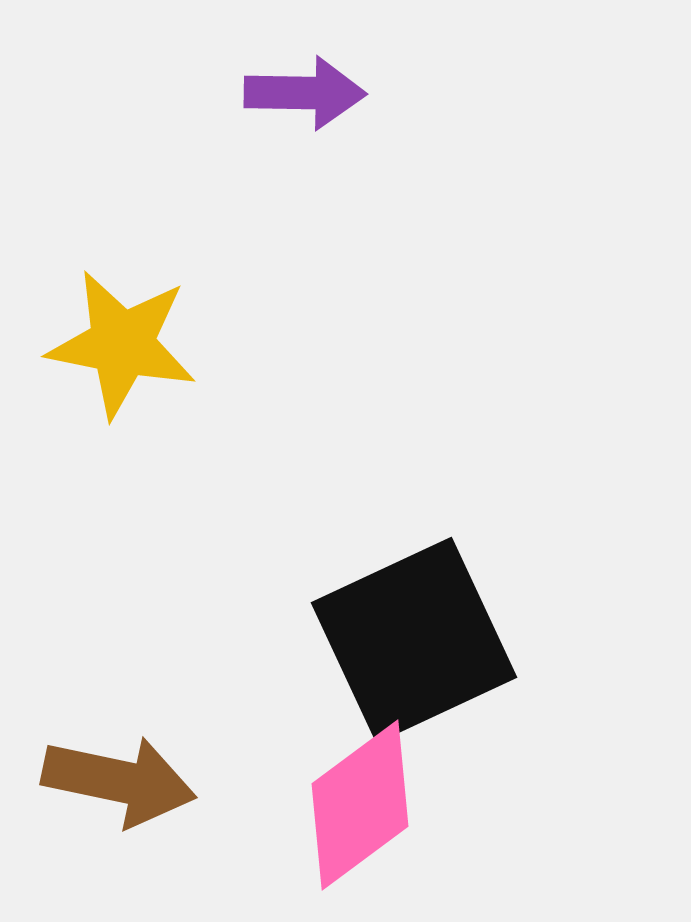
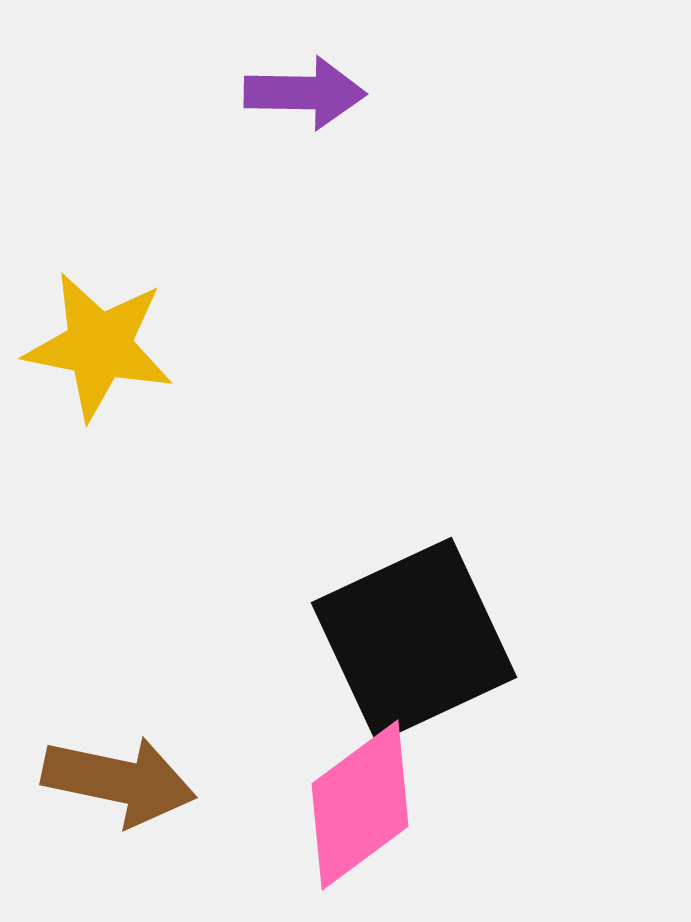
yellow star: moved 23 px left, 2 px down
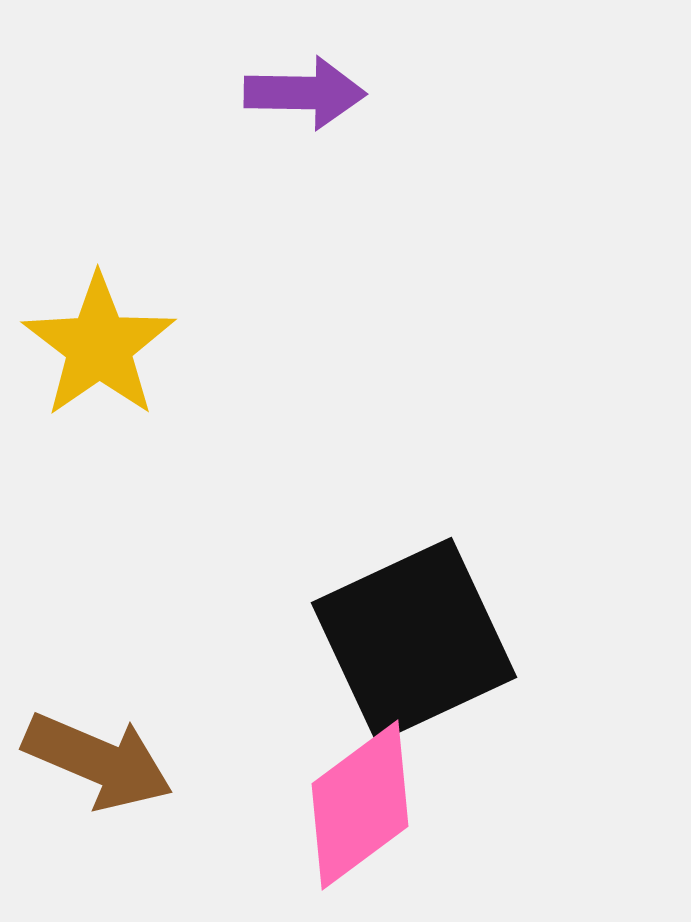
yellow star: rotated 26 degrees clockwise
brown arrow: moved 21 px left, 20 px up; rotated 11 degrees clockwise
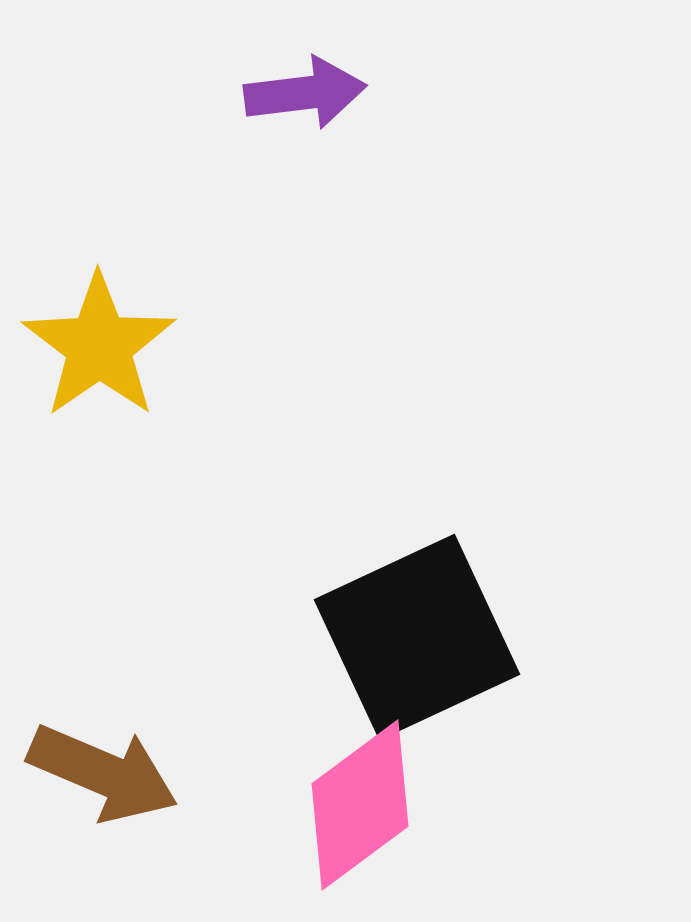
purple arrow: rotated 8 degrees counterclockwise
black square: moved 3 px right, 3 px up
brown arrow: moved 5 px right, 12 px down
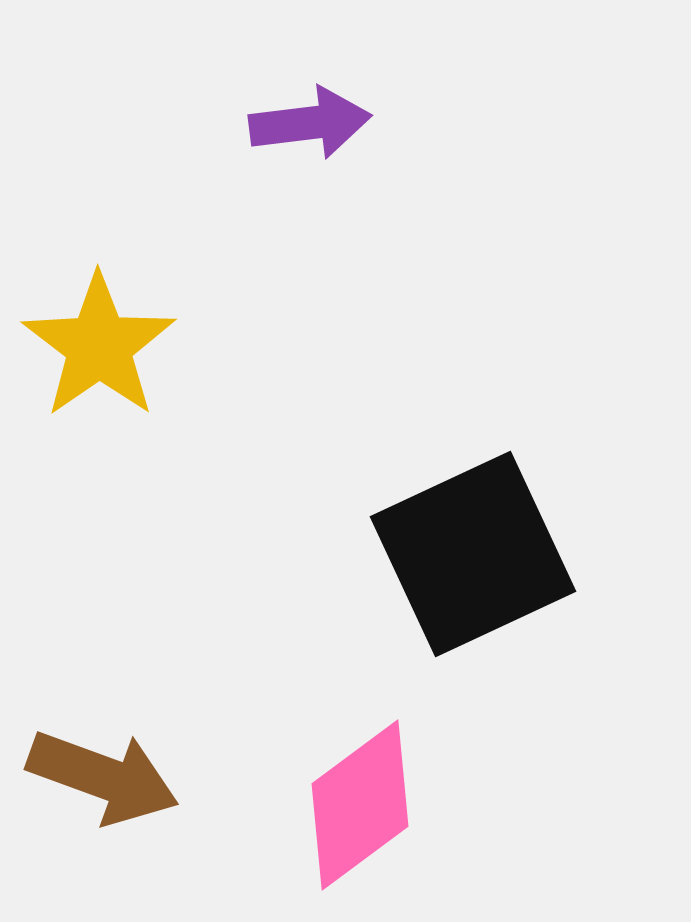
purple arrow: moved 5 px right, 30 px down
black square: moved 56 px right, 83 px up
brown arrow: moved 4 px down; rotated 3 degrees counterclockwise
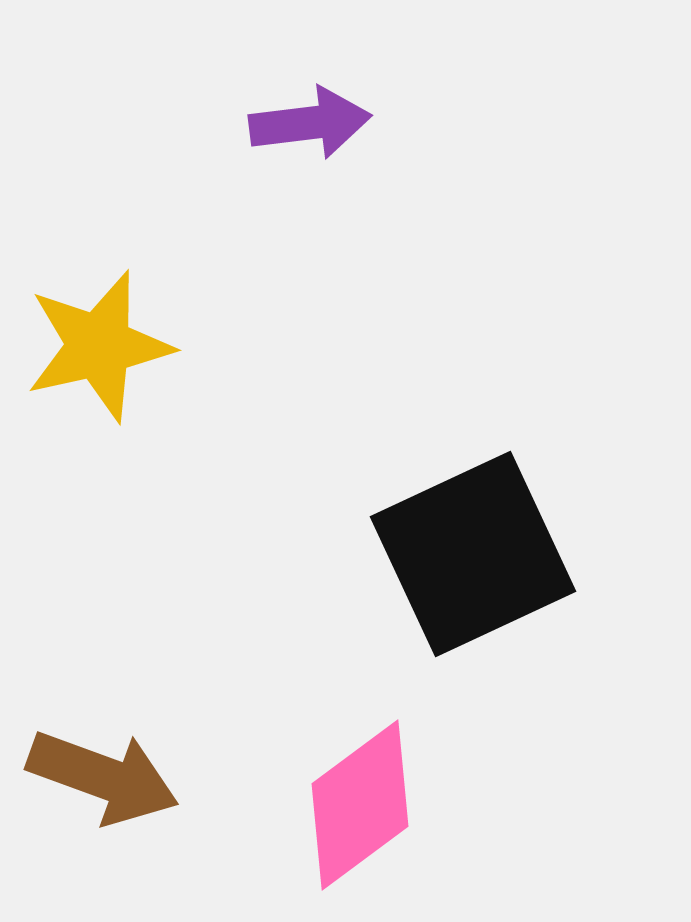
yellow star: rotated 22 degrees clockwise
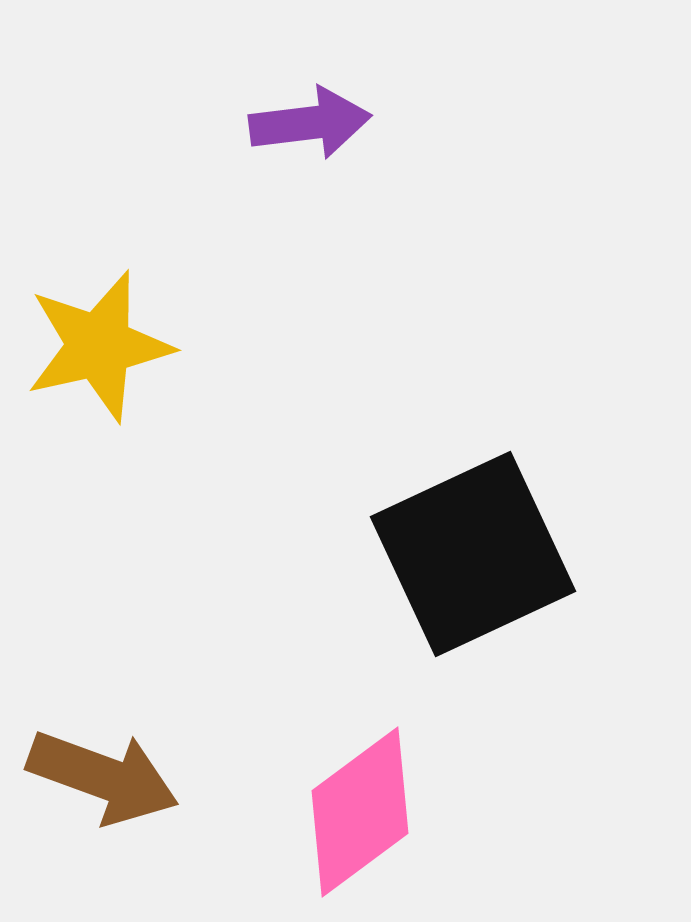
pink diamond: moved 7 px down
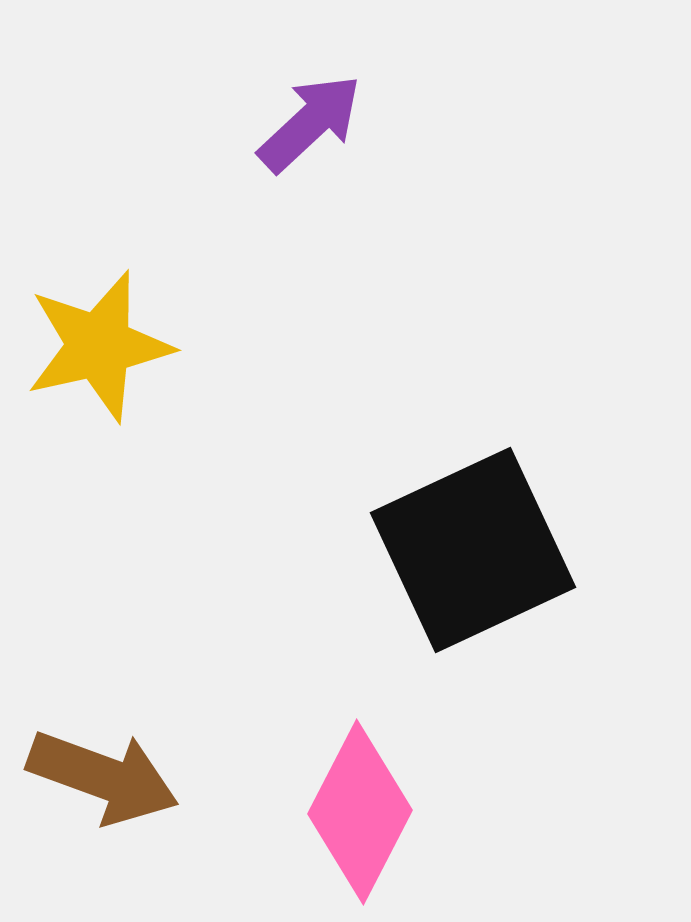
purple arrow: rotated 36 degrees counterclockwise
black square: moved 4 px up
pink diamond: rotated 26 degrees counterclockwise
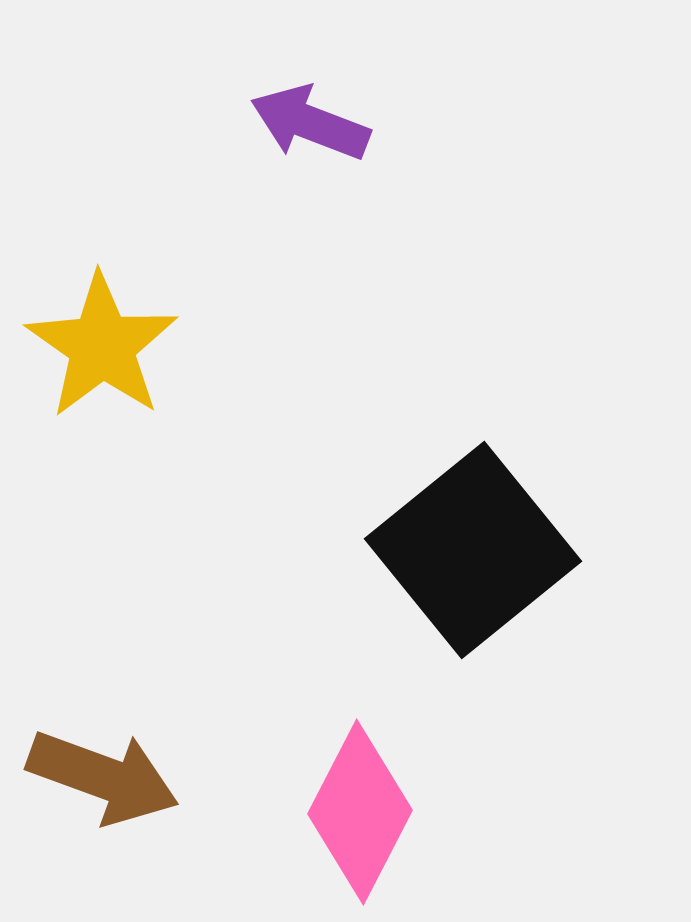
purple arrow: rotated 116 degrees counterclockwise
yellow star: moved 3 px right; rotated 24 degrees counterclockwise
black square: rotated 14 degrees counterclockwise
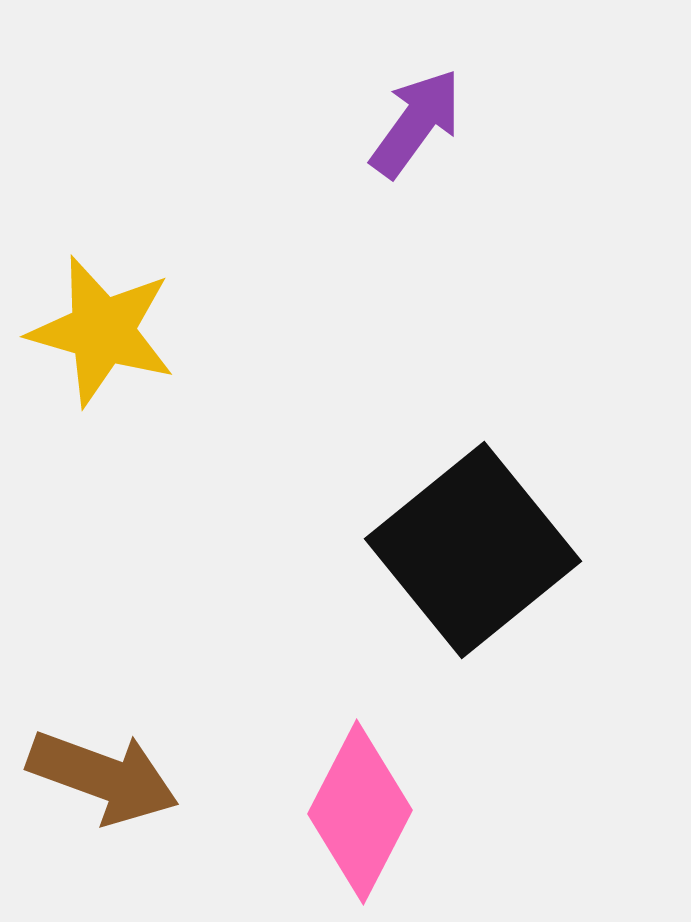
purple arrow: moved 106 px right; rotated 105 degrees clockwise
yellow star: moved 15 px up; rotated 19 degrees counterclockwise
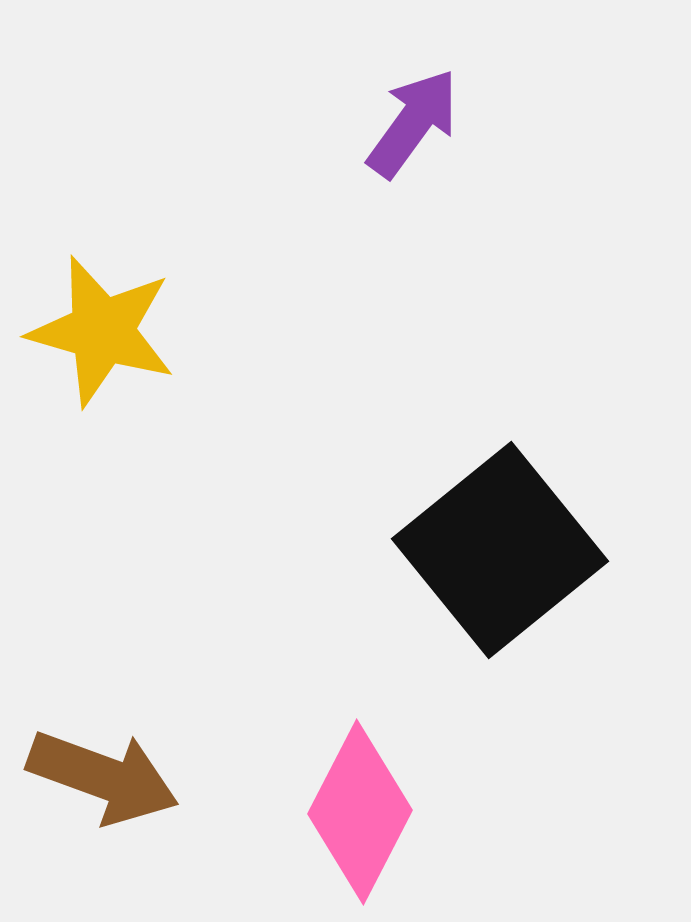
purple arrow: moved 3 px left
black square: moved 27 px right
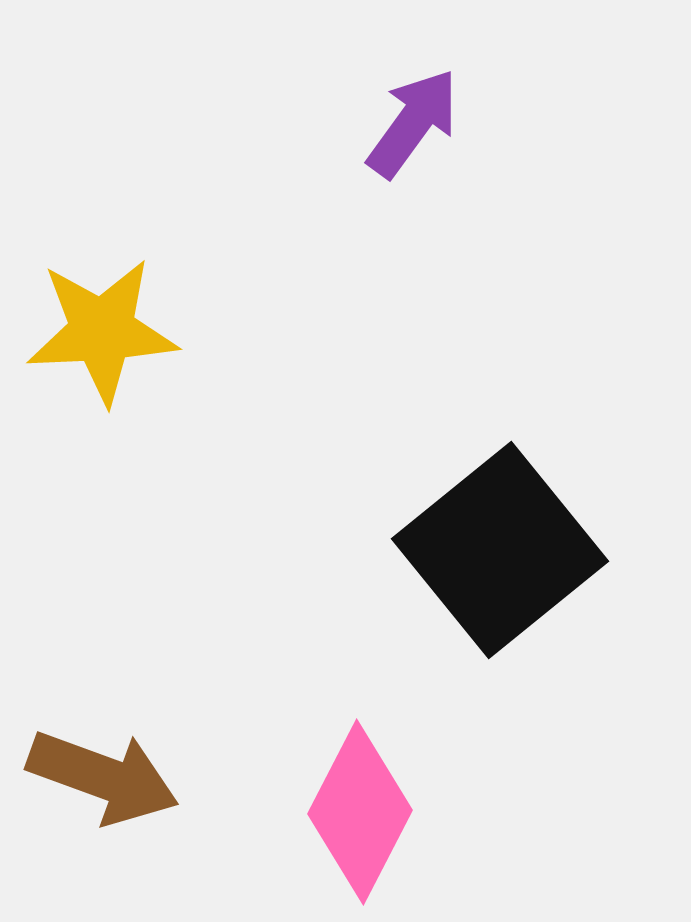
yellow star: rotated 19 degrees counterclockwise
